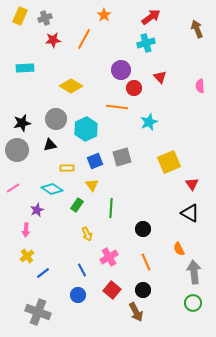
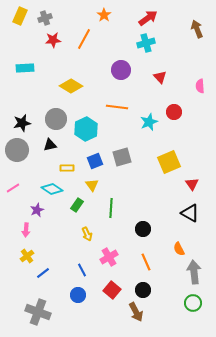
red arrow at (151, 17): moved 3 px left, 1 px down
red circle at (134, 88): moved 40 px right, 24 px down
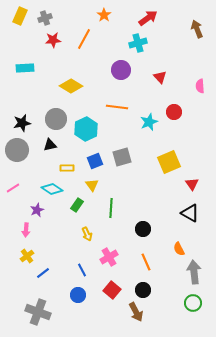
cyan cross at (146, 43): moved 8 px left
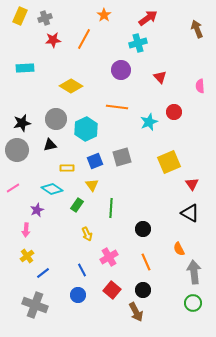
gray cross at (38, 312): moved 3 px left, 7 px up
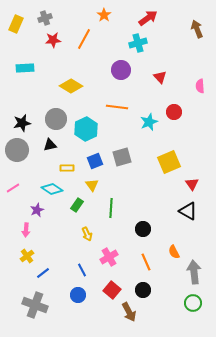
yellow rectangle at (20, 16): moved 4 px left, 8 px down
black triangle at (190, 213): moved 2 px left, 2 px up
orange semicircle at (179, 249): moved 5 px left, 3 px down
brown arrow at (136, 312): moved 7 px left
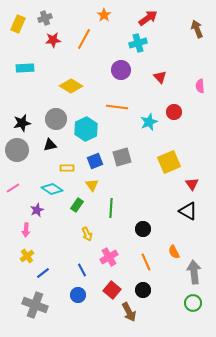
yellow rectangle at (16, 24): moved 2 px right
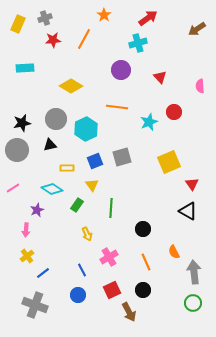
brown arrow at (197, 29): rotated 102 degrees counterclockwise
red square at (112, 290): rotated 24 degrees clockwise
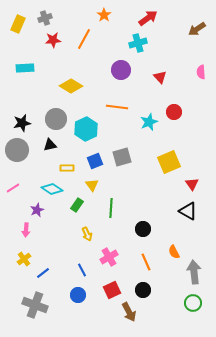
pink semicircle at (200, 86): moved 1 px right, 14 px up
yellow cross at (27, 256): moved 3 px left, 3 px down
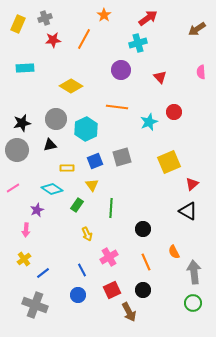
red triangle at (192, 184): rotated 24 degrees clockwise
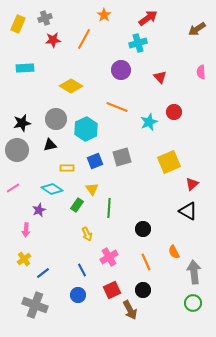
orange line at (117, 107): rotated 15 degrees clockwise
yellow triangle at (92, 185): moved 4 px down
green line at (111, 208): moved 2 px left
purple star at (37, 210): moved 2 px right
brown arrow at (129, 312): moved 1 px right, 2 px up
